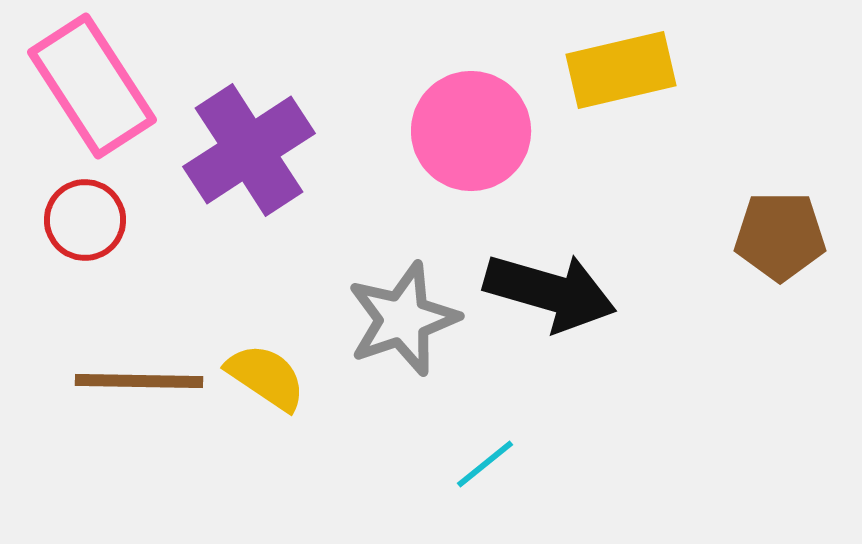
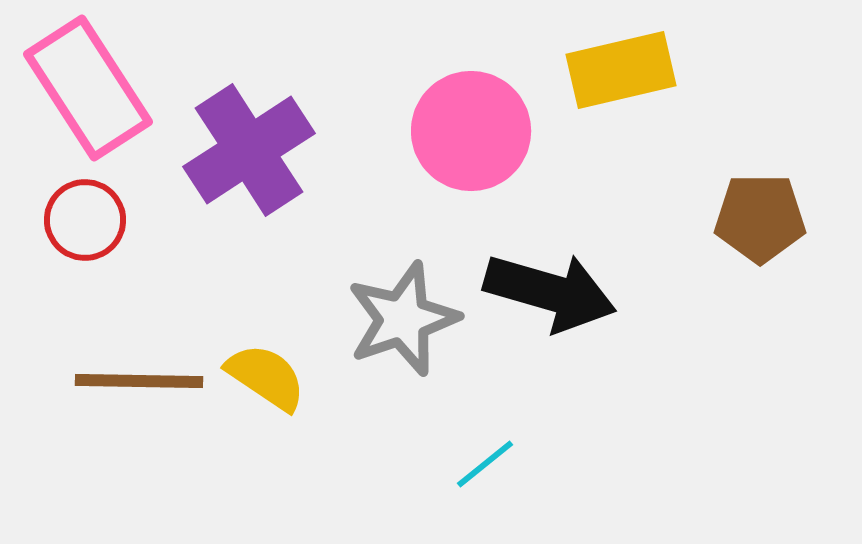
pink rectangle: moved 4 px left, 2 px down
brown pentagon: moved 20 px left, 18 px up
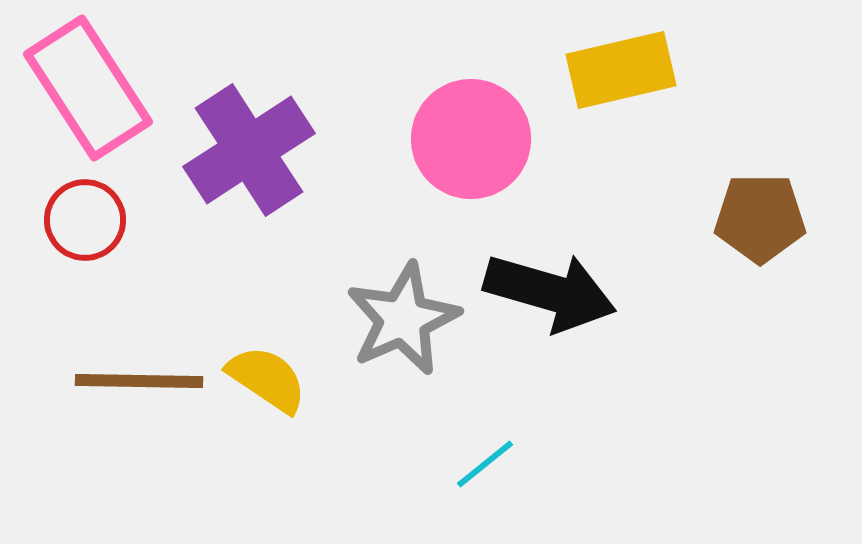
pink circle: moved 8 px down
gray star: rotated 5 degrees counterclockwise
yellow semicircle: moved 1 px right, 2 px down
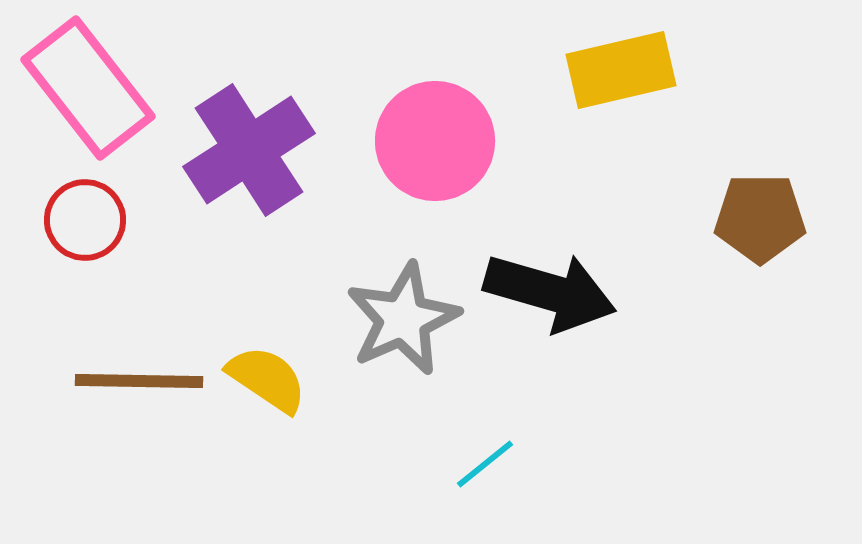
pink rectangle: rotated 5 degrees counterclockwise
pink circle: moved 36 px left, 2 px down
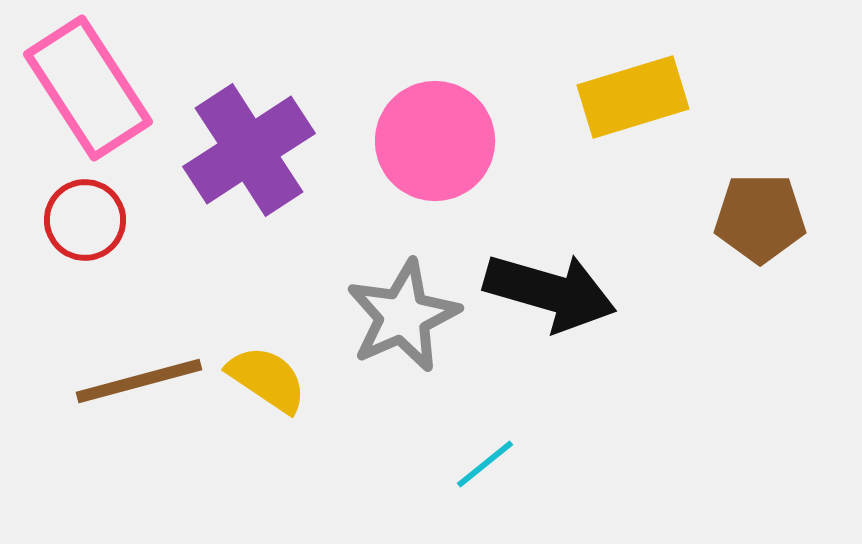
yellow rectangle: moved 12 px right, 27 px down; rotated 4 degrees counterclockwise
pink rectangle: rotated 5 degrees clockwise
gray star: moved 3 px up
brown line: rotated 16 degrees counterclockwise
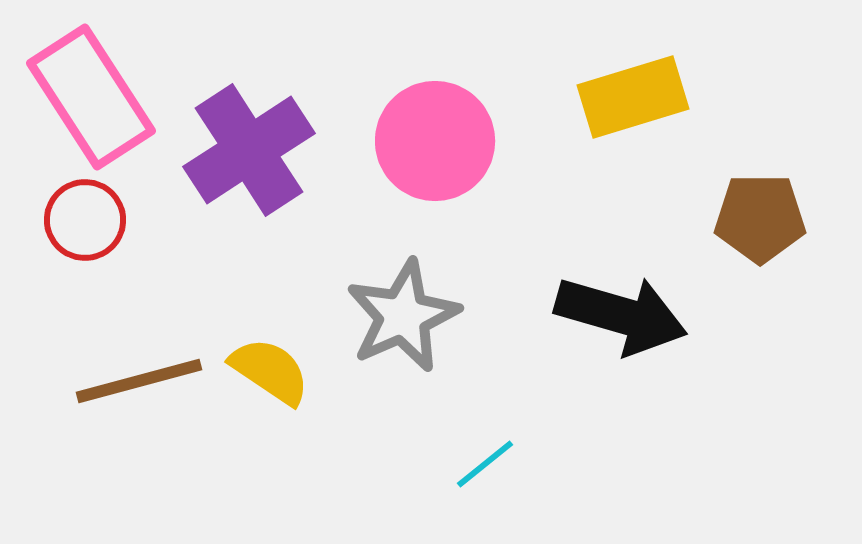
pink rectangle: moved 3 px right, 9 px down
black arrow: moved 71 px right, 23 px down
yellow semicircle: moved 3 px right, 8 px up
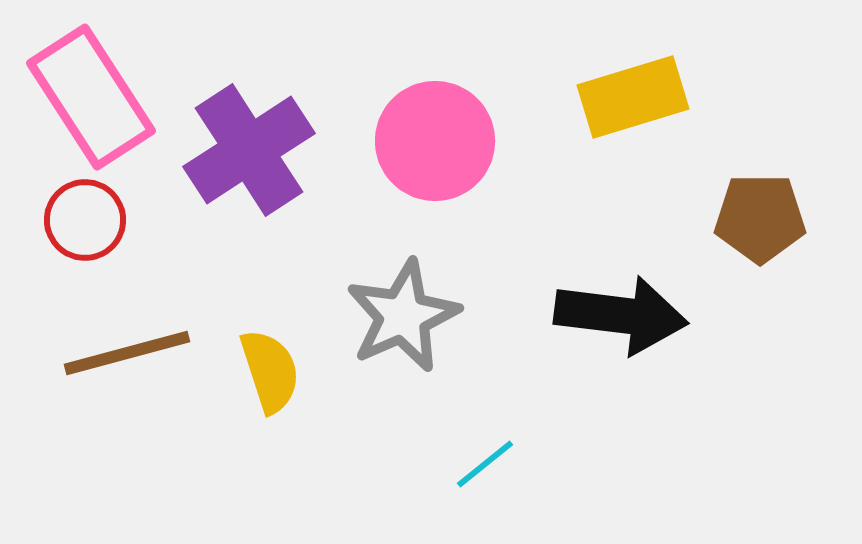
black arrow: rotated 9 degrees counterclockwise
yellow semicircle: rotated 38 degrees clockwise
brown line: moved 12 px left, 28 px up
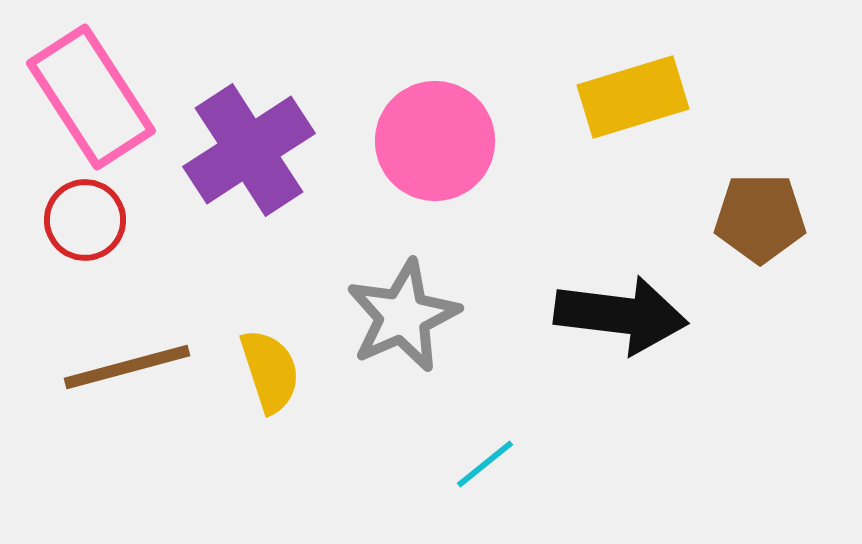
brown line: moved 14 px down
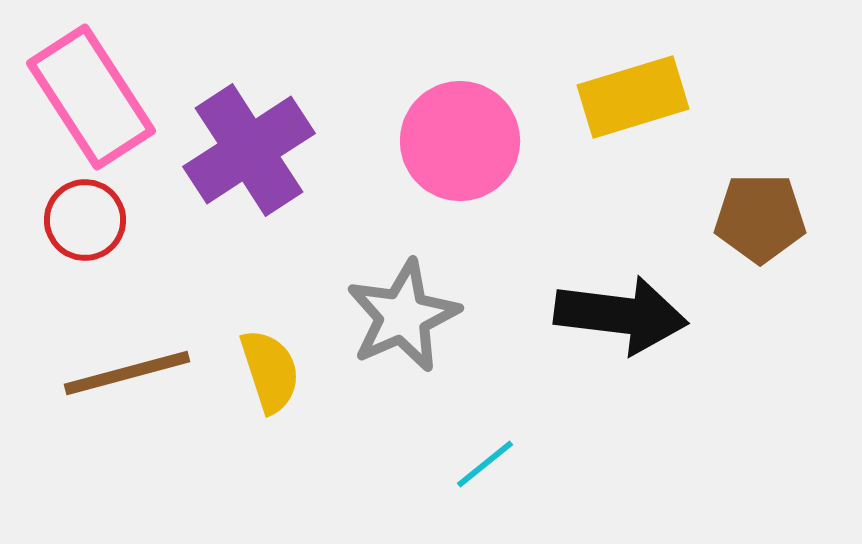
pink circle: moved 25 px right
brown line: moved 6 px down
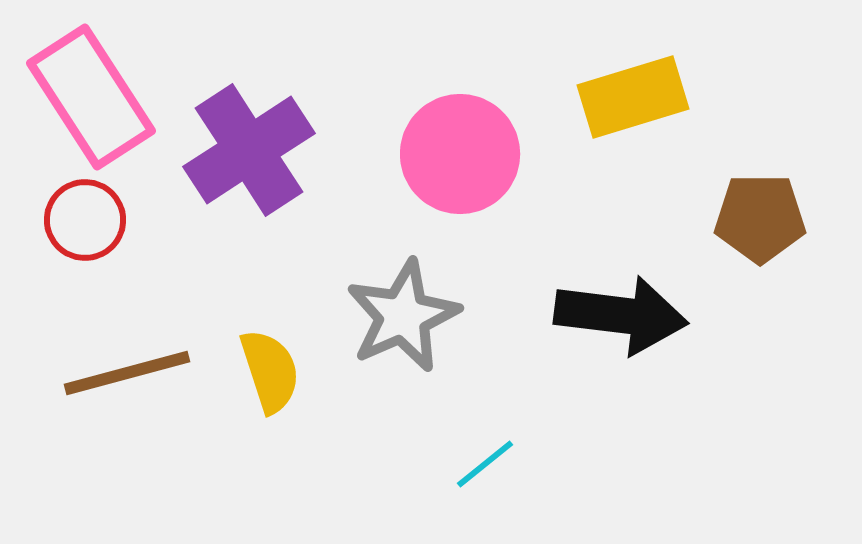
pink circle: moved 13 px down
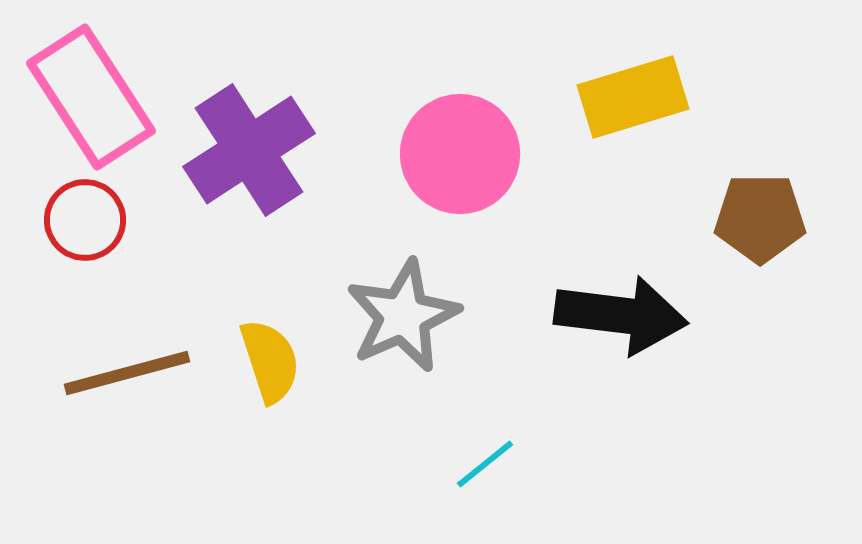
yellow semicircle: moved 10 px up
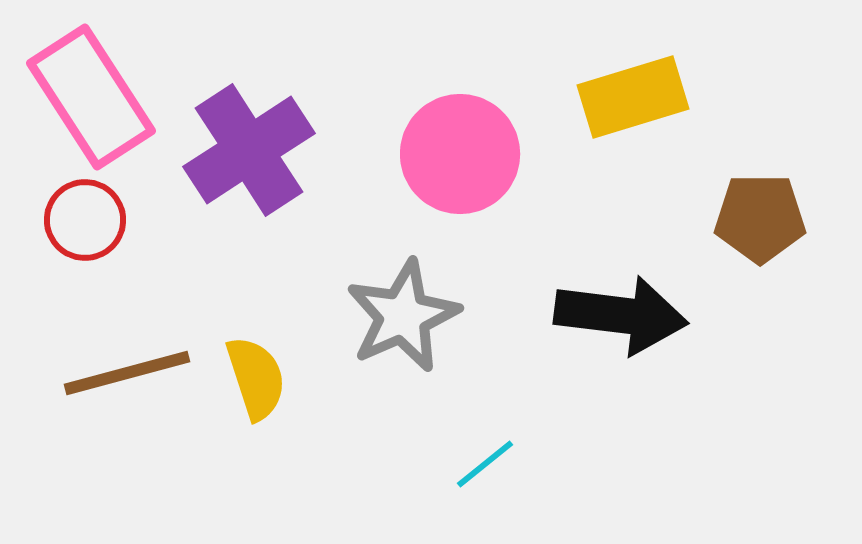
yellow semicircle: moved 14 px left, 17 px down
